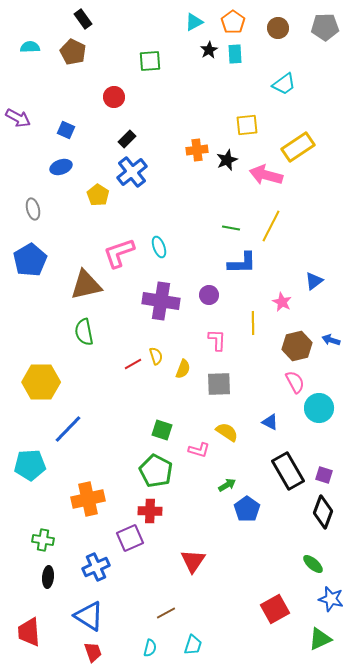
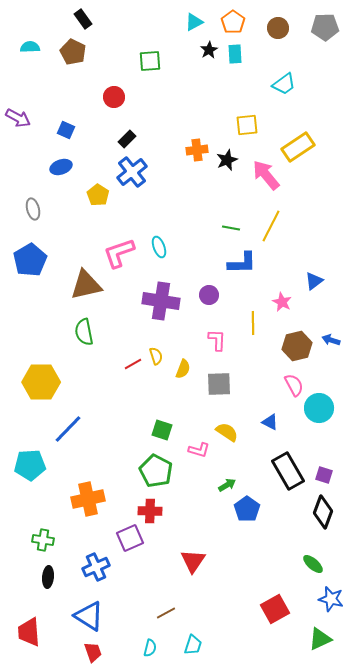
pink arrow at (266, 175): rotated 36 degrees clockwise
pink semicircle at (295, 382): moved 1 px left, 3 px down
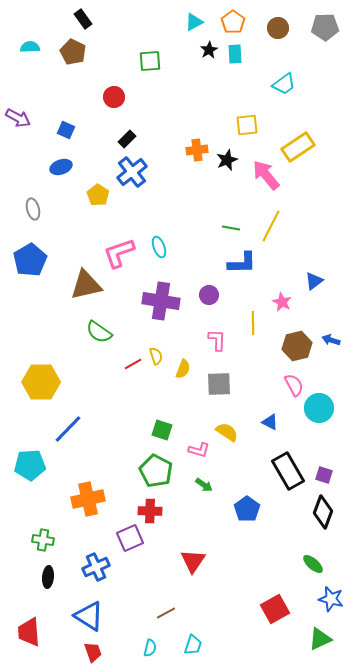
green semicircle at (84, 332): moved 15 px right; rotated 44 degrees counterclockwise
green arrow at (227, 485): moved 23 px left; rotated 66 degrees clockwise
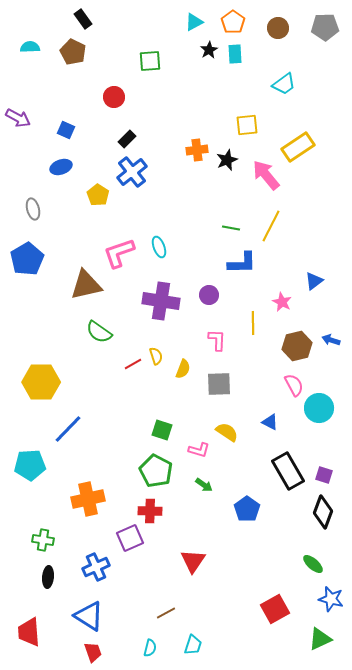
blue pentagon at (30, 260): moved 3 px left, 1 px up
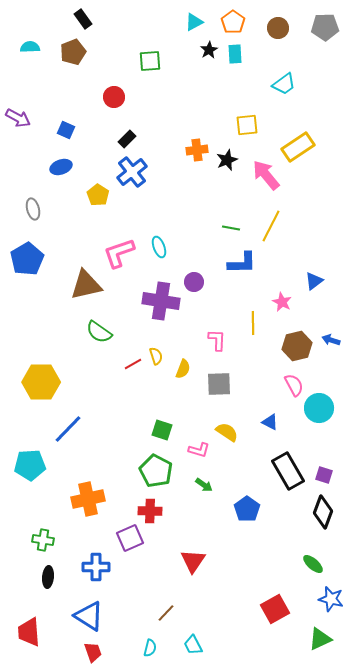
brown pentagon at (73, 52): rotated 25 degrees clockwise
purple circle at (209, 295): moved 15 px left, 13 px up
blue cross at (96, 567): rotated 24 degrees clockwise
brown line at (166, 613): rotated 18 degrees counterclockwise
cyan trapezoid at (193, 645): rotated 135 degrees clockwise
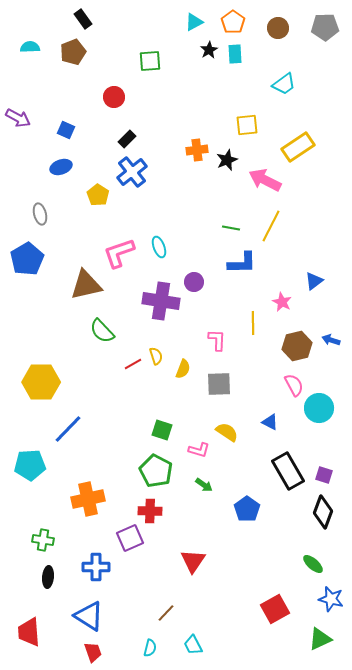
pink arrow at (266, 175): moved 1 px left, 5 px down; rotated 24 degrees counterclockwise
gray ellipse at (33, 209): moved 7 px right, 5 px down
green semicircle at (99, 332): moved 3 px right, 1 px up; rotated 12 degrees clockwise
